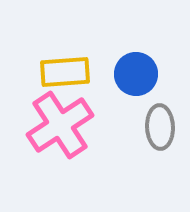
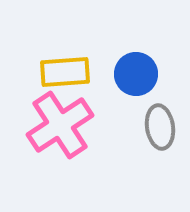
gray ellipse: rotated 6 degrees counterclockwise
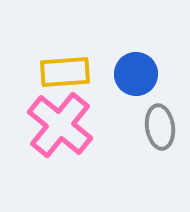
pink cross: rotated 18 degrees counterclockwise
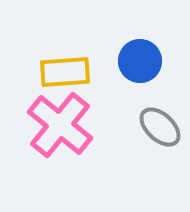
blue circle: moved 4 px right, 13 px up
gray ellipse: rotated 39 degrees counterclockwise
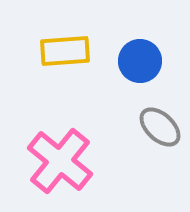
yellow rectangle: moved 21 px up
pink cross: moved 36 px down
